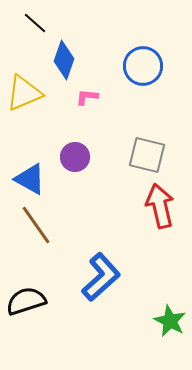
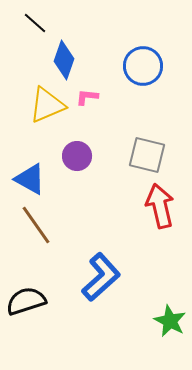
yellow triangle: moved 23 px right, 12 px down
purple circle: moved 2 px right, 1 px up
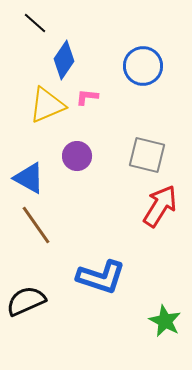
blue diamond: rotated 15 degrees clockwise
blue triangle: moved 1 px left, 1 px up
red arrow: rotated 45 degrees clockwise
blue L-shape: rotated 60 degrees clockwise
black semicircle: rotated 6 degrees counterclockwise
green star: moved 5 px left
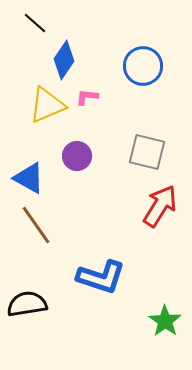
gray square: moved 3 px up
black semicircle: moved 1 px right, 3 px down; rotated 15 degrees clockwise
green star: rotated 8 degrees clockwise
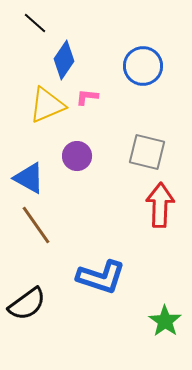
red arrow: moved 1 px up; rotated 30 degrees counterclockwise
black semicircle: rotated 153 degrees clockwise
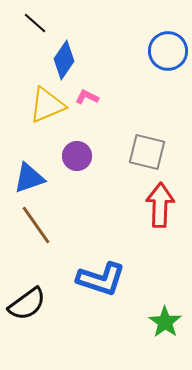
blue circle: moved 25 px right, 15 px up
pink L-shape: rotated 20 degrees clockwise
blue triangle: rotated 48 degrees counterclockwise
blue L-shape: moved 2 px down
green star: moved 1 px down
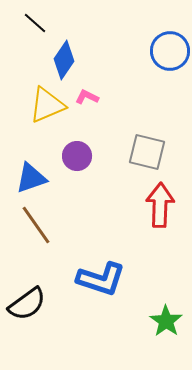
blue circle: moved 2 px right
blue triangle: moved 2 px right
green star: moved 1 px right, 1 px up
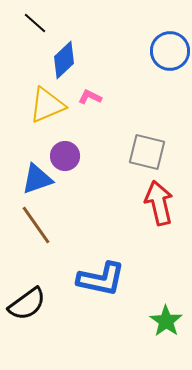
blue diamond: rotated 12 degrees clockwise
pink L-shape: moved 3 px right
purple circle: moved 12 px left
blue triangle: moved 6 px right, 1 px down
red arrow: moved 1 px left, 2 px up; rotated 15 degrees counterclockwise
blue L-shape: rotated 6 degrees counterclockwise
